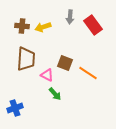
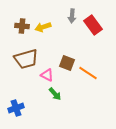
gray arrow: moved 2 px right, 1 px up
brown trapezoid: rotated 70 degrees clockwise
brown square: moved 2 px right
blue cross: moved 1 px right
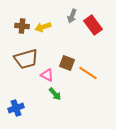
gray arrow: rotated 16 degrees clockwise
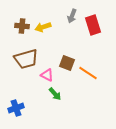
red rectangle: rotated 18 degrees clockwise
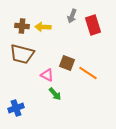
yellow arrow: rotated 21 degrees clockwise
brown trapezoid: moved 4 px left, 5 px up; rotated 30 degrees clockwise
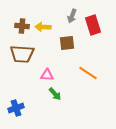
brown trapezoid: rotated 10 degrees counterclockwise
brown square: moved 20 px up; rotated 28 degrees counterclockwise
pink triangle: rotated 24 degrees counterclockwise
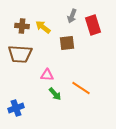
yellow arrow: rotated 35 degrees clockwise
brown trapezoid: moved 2 px left
orange line: moved 7 px left, 15 px down
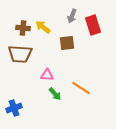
brown cross: moved 1 px right, 2 px down
blue cross: moved 2 px left
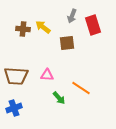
brown cross: moved 1 px down
brown trapezoid: moved 4 px left, 22 px down
green arrow: moved 4 px right, 4 px down
